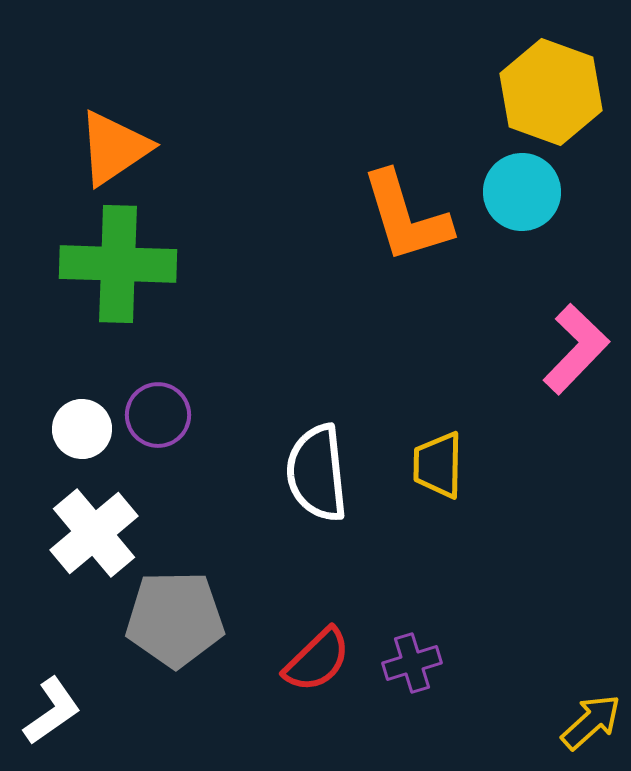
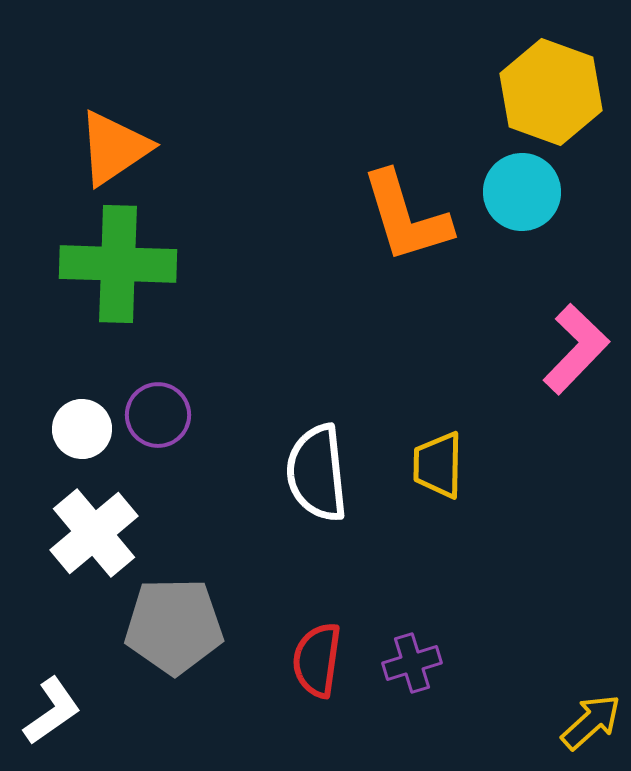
gray pentagon: moved 1 px left, 7 px down
red semicircle: rotated 142 degrees clockwise
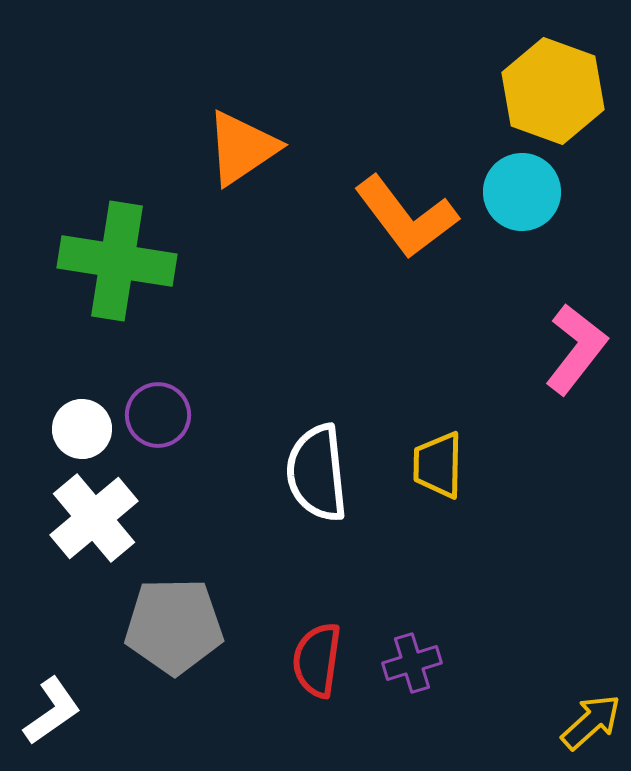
yellow hexagon: moved 2 px right, 1 px up
orange triangle: moved 128 px right
orange L-shape: rotated 20 degrees counterclockwise
green cross: moved 1 px left, 3 px up; rotated 7 degrees clockwise
pink L-shape: rotated 6 degrees counterclockwise
white cross: moved 15 px up
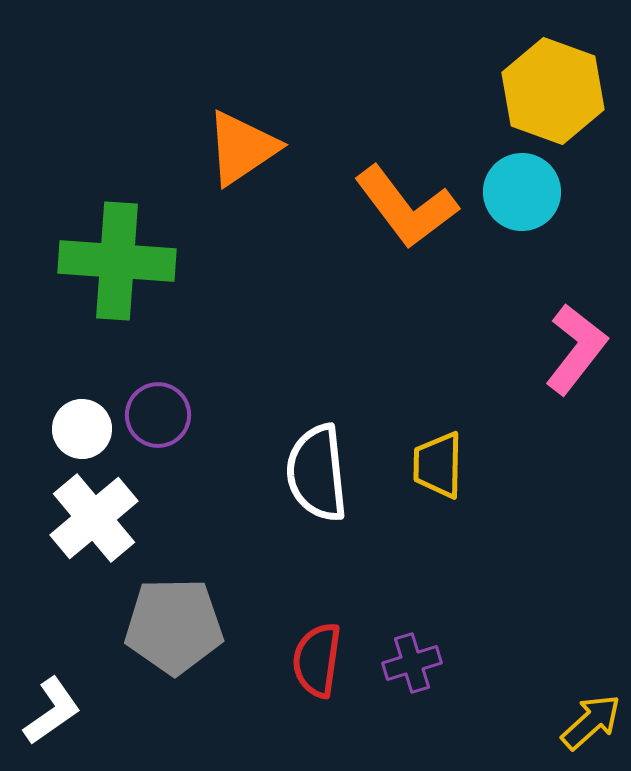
orange L-shape: moved 10 px up
green cross: rotated 5 degrees counterclockwise
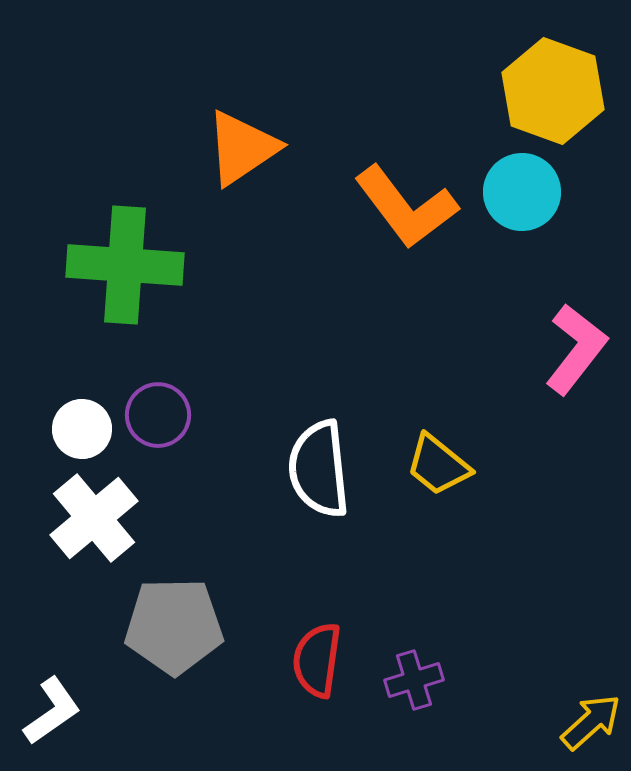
green cross: moved 8 px right, 4 px down
yellow trapezoid: rotated 52 degrees counterclockwise
white semicircle: moved 2 px right, 4 px up
purple cross: moved 2 px right, 17 px down
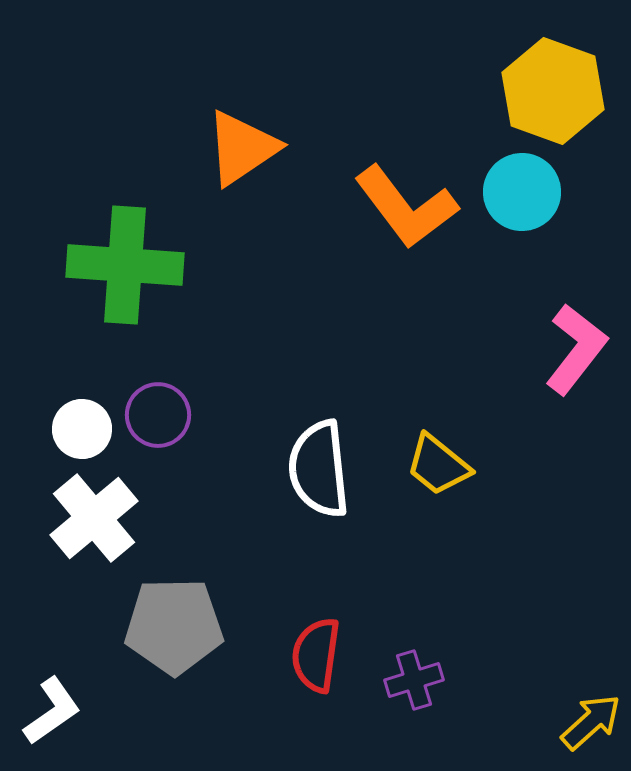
red semicircle: moved 1 px left, 5 px up
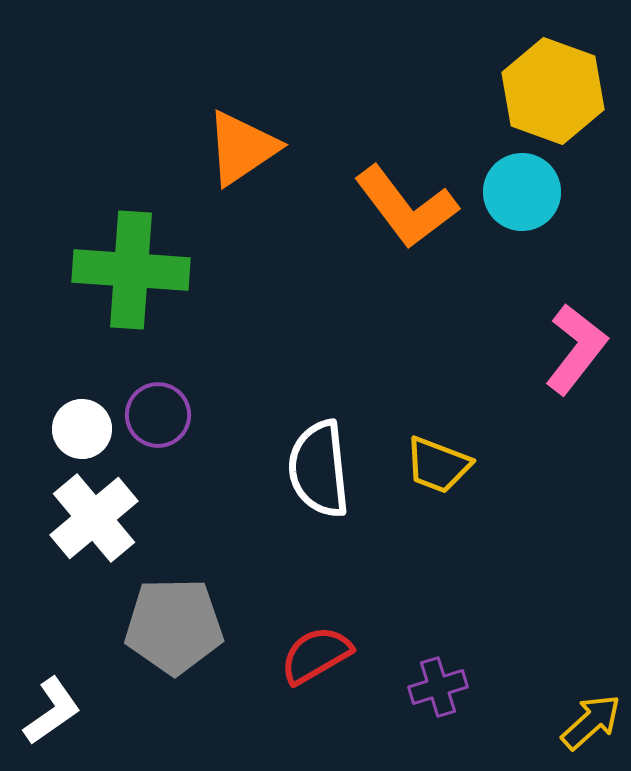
green cross: moved 6 px right, 5 px down
yellow trapezoid: rotated 18 degrees counterclockwise
red semicircle: rotated 52 degrees clockwise
purple cross: moved 24 px right, 7 px down
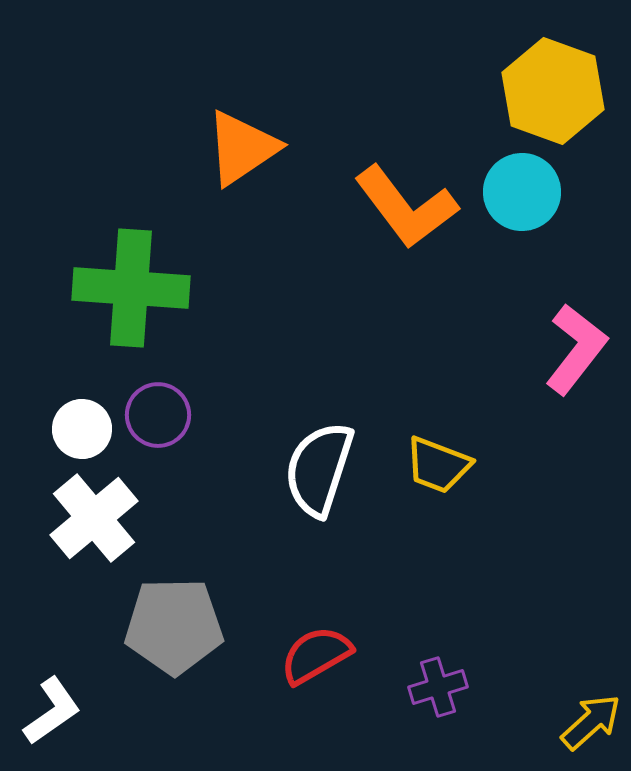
green cross: moved 18 px down
white semicircle: rotated 24 degrees clockwise
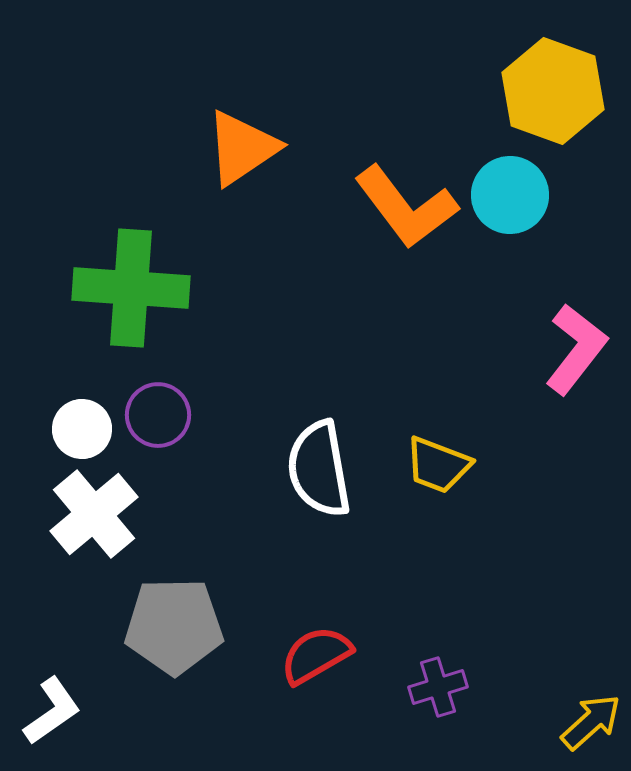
cyan circle: moved 12 px left, 3 px down
white semicircle: rotated 28 degrees counterclockwise
white cross: moved 4 px up
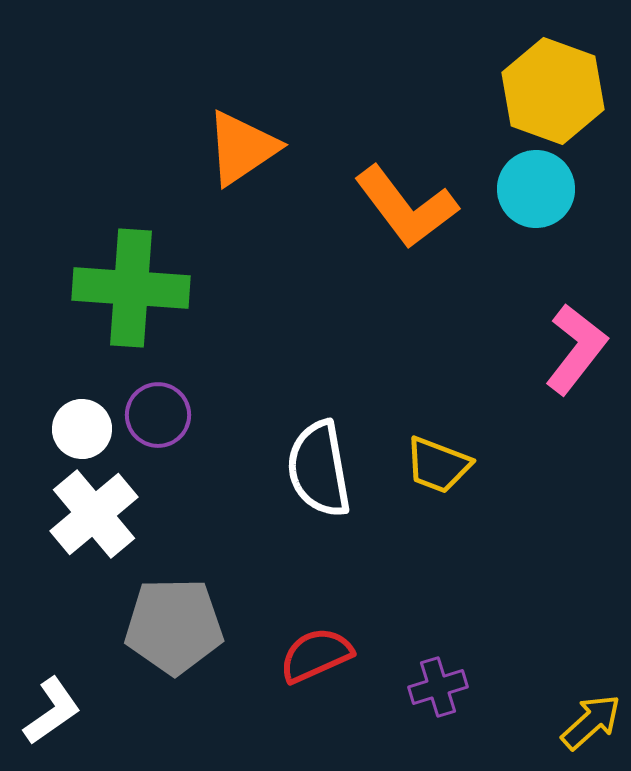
cyan circle: moved 26 px right, 6 px up
red semicircle: rotated 6 degrees clockwise
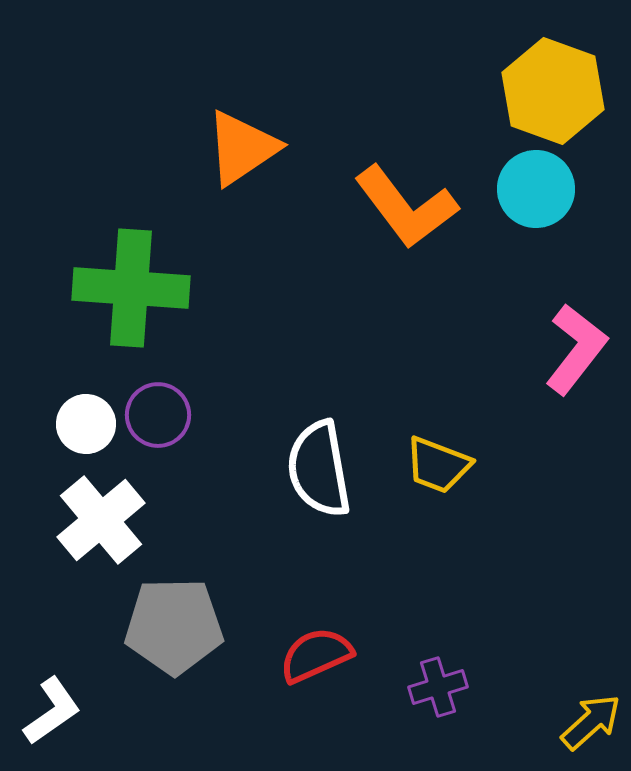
white circle: moved 4 px right, 5 px up
white cross: moved 7 px right, 6 px down
